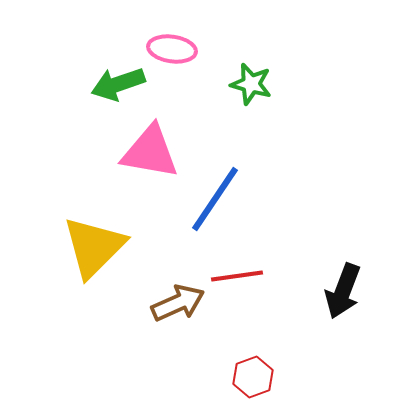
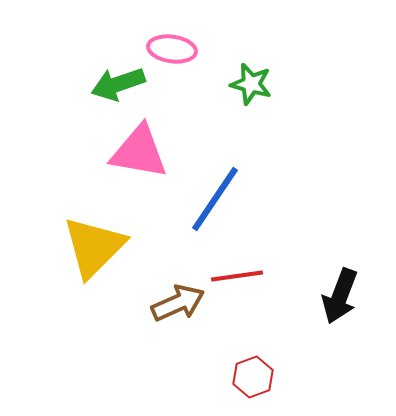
pink triangle: moved 11 px left
black arrow: moved 3 px left, 5 px down
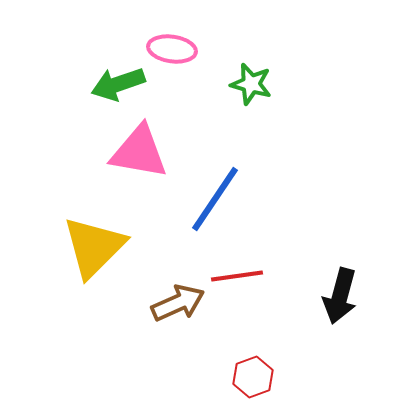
black arrow: rotated 6 degrees counterclockwise
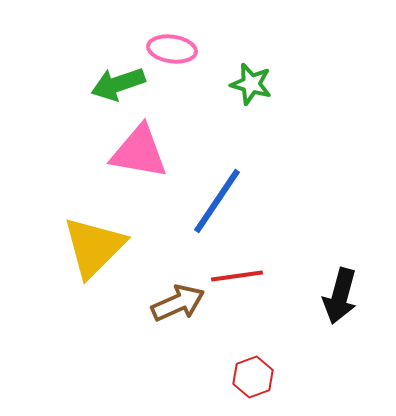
blue line: moved 2 px right, 2 px down
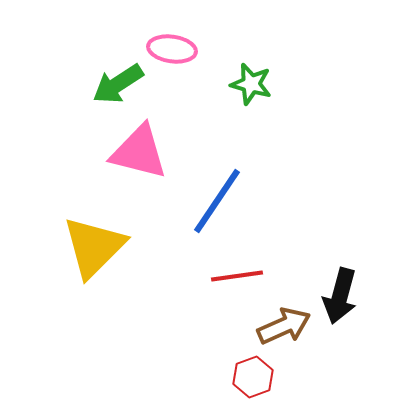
green arrow: rotated 14 degrees counterclockwise
pink triangle: rotated 4 degrees clockwise
brown arrow: moved 106 px right, 23 px down
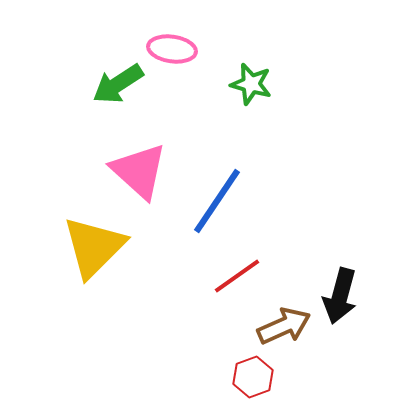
pink triangle: moved 19 px down; rotated 28 degrees clockwise
red line: rotated 27 degrees counterclockwise
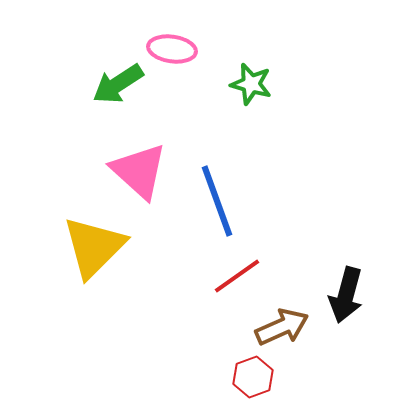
blue line: rotated 54 degrees counterclockwise
black arrow: moved 6 px right, 1 px up
brown arrow: moved 2 px left, 1 px down
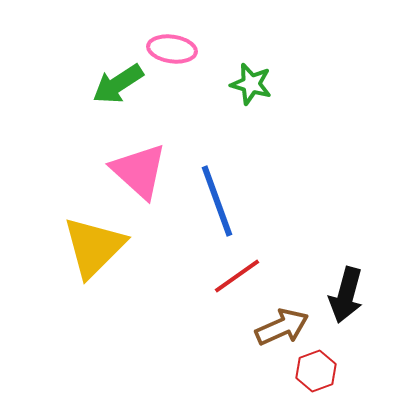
red hexagon: moved 63 px right, 6 px up
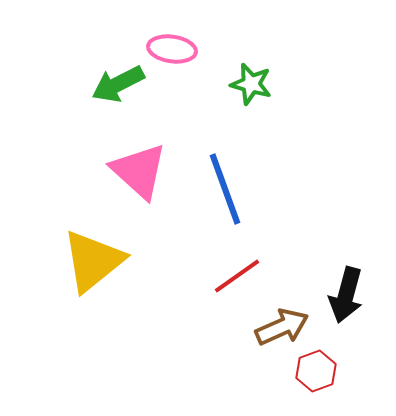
green arrow: rotated 6 degrees clockwise
blue line: moved 8 px right, 12 px up
yellow triangle: moved 1 px left, 14 px down; rotated 6 degrees clockwise
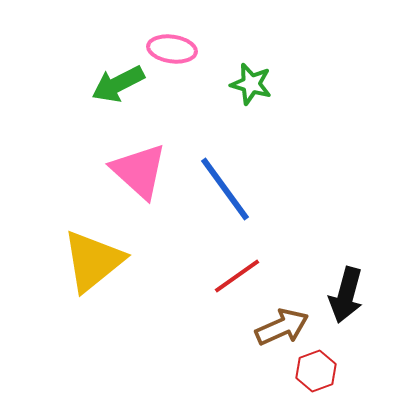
blue line: rotated 16 degrees counterclockwise
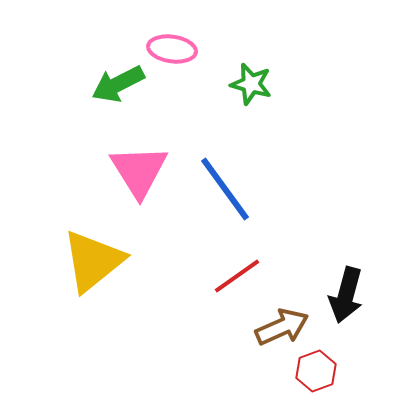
pink triangle: rotated 16 degrees clockwise
